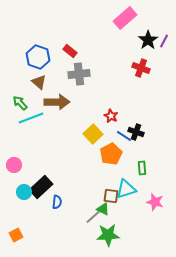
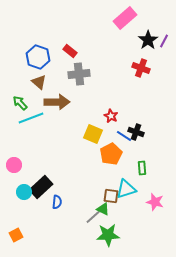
yellow square: rotated 24 degrees counterclockwise
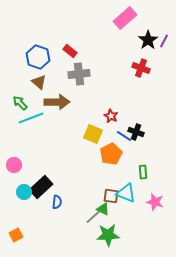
green rectangle: moved 1 px right, 4 px down
cyan triangle: moved 4 px down; rotated 40 degrees clockwise
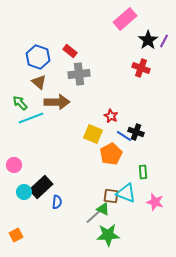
pink rectangle: moved 1 px down
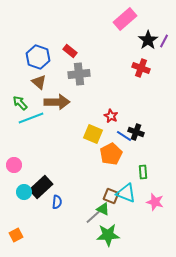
brown square: rotated 14 degrees clockwise
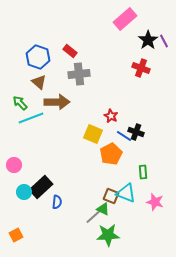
purple line: rotated 56 degrees counterclockwise
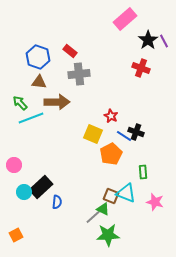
brown triangle: rotated 35 degrees counterclockwise
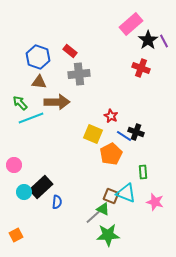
pink rectangle: moved 6 px right, 5 px down
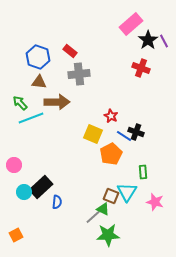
cyan triangle: moved 1 px right, 1 px up; rotated 40 degrees clockwise
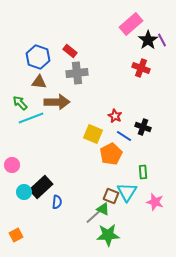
purple line: moved 2 px left, 1 px up
gray cross: moved 2 px left, 1 px up
red star: moved 4 px right
black cross: moved 7 px right, 5 px up
pink circle: moved 2 px left
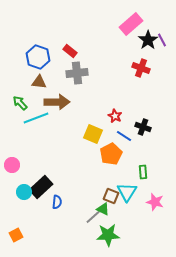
cyan line: moved 5 px right
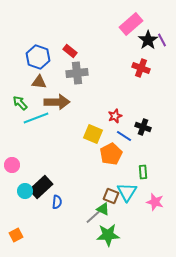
red star: rotated 24 degrees clockwise
cyan circle: moved 1 px right, 1 px up
